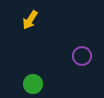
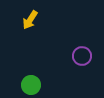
green circle: moved 2 px left, 1 px down
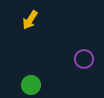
purple circle: moved 2 px right, 3 px down
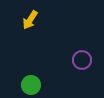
purple circle: moved 2 px left, 1 px down
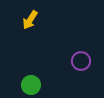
purple circle: moved 1 px left, 1 px down
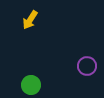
purple circle: moved 6 px right, 5 px down
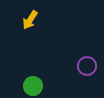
green circle: moved 2 px right, 1 px down
